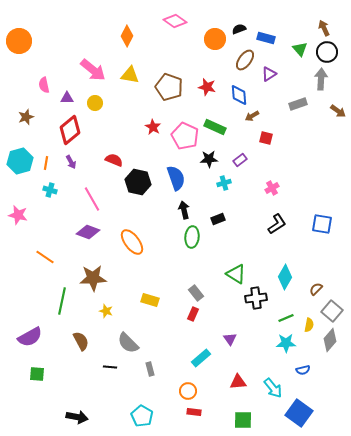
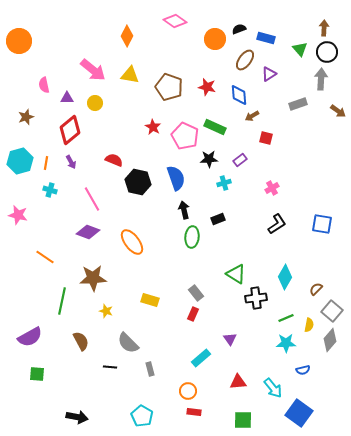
brown arrow at (324, 28): rotated 28 degrees clockwise
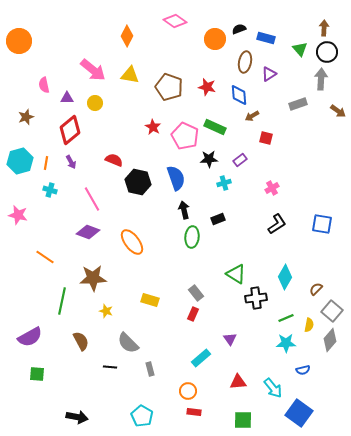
brown ellipse at (245, 60): moved 2 px down; rotated 25 degrees counterclockwise
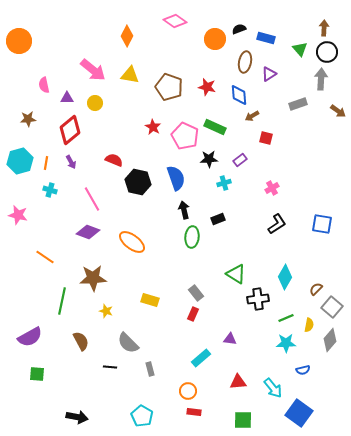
brown star at (26, 117): moved 2 px right, 2 px down; rotated 14 degrees clockwise
orange ellipse at (132, 242): rotated 16 degrees counterclockwise
black cross at (256, 298): moved 2 px right, 1 px down
gray square at (332, 311): moved 4 px up
purple triangle at (230, 339): rotated 48 degrees counterclockwise
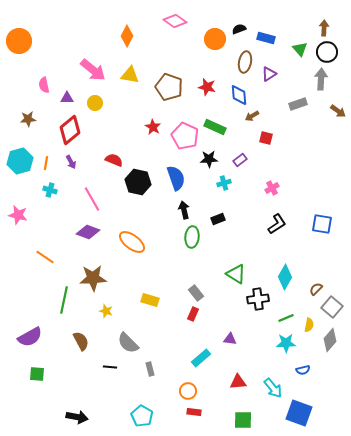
green line at (62, 301): moved 2 px right, 1 px up
blue square at (299, 413): rotated 16 degrees counterclockwise
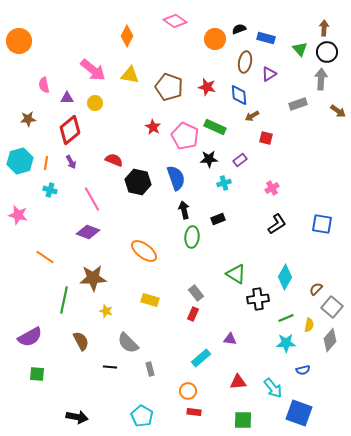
orange ellipse at (132, 242): moved 12 px right, 9 px down
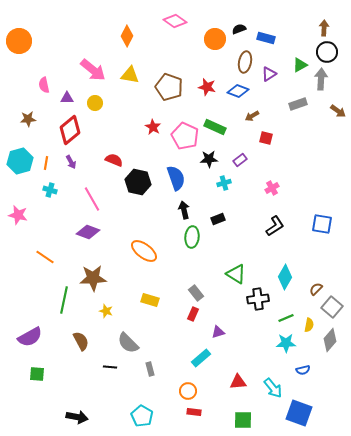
green triangle at (300, 49): moved 16 px down; rotated 42 degrees clockwise
blue diamond at (239, 95): moved 1 px left, 4 px up; rotated 65 degrees counterclockwise
black L-shape at (277, 224): moved 2 px left, 2 px down
purple triangle at (230, 339): moved 12 px left, 7 px up; rotated 24 degrees counterclockwise
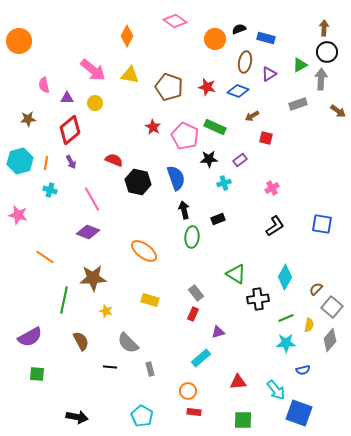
cyan arrow at (273, 388): moved 3 px right, 2 px down
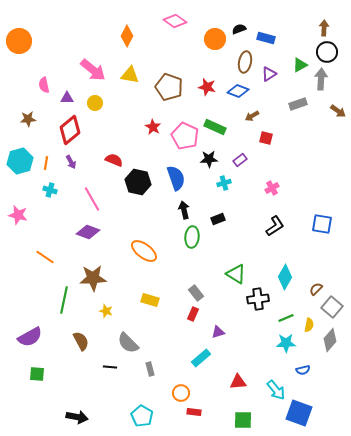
orange circle at (188, 391): moved 7 px left, 2 px down
